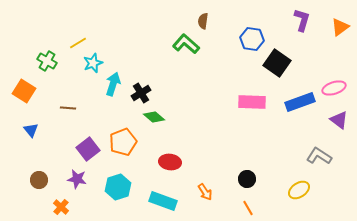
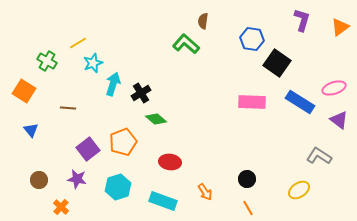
blue rectangle: rotated 52 degrees clockwise
green diamond: moved 2 px right, 2 px down
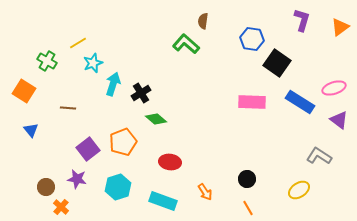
brown circle: moved 7 px right, 7 px down
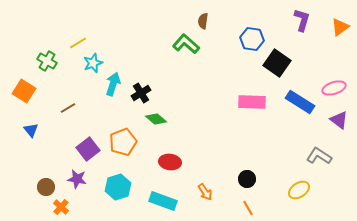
brown line: rotated 35 degrees counterclockwise
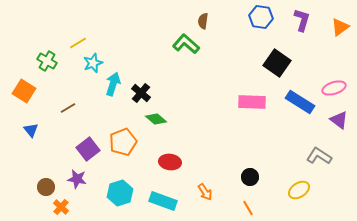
blue hexagon: moved 9 px right, 22 px up
black cross: rotated 18 degrees counterclockwise
black circle: moved 3 px right, 2 px up
cyan hexagon: moved 2 px right, 6 px down
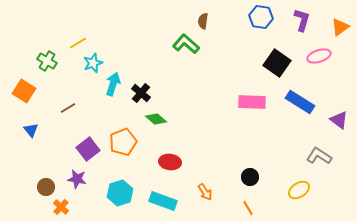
pink ellipse: moved 15 px left, 32 px up
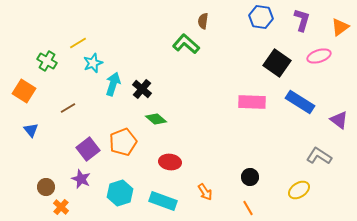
black cross: moved 1 px right, 4 px up
purple star: moved 4 px right; rotated 12 degrees clockwise
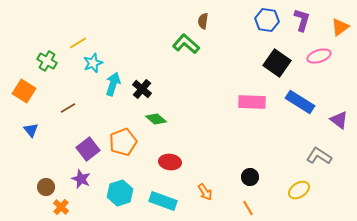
blue hexagon: moved 6 px right, 3 px down
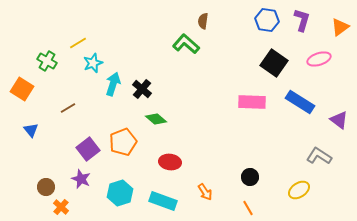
pink ellipse: moved 3 px down
black square: moved 3 px left
orange square: moved 2 px left, 2 px up
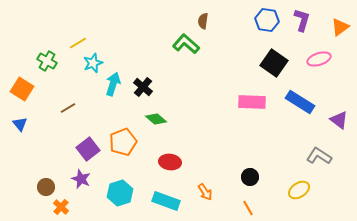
black cross: moved 1 px right, 2 px up
blue triangle: moved 11 px left, 6 px up
cyan rectangle: moved 3 px right
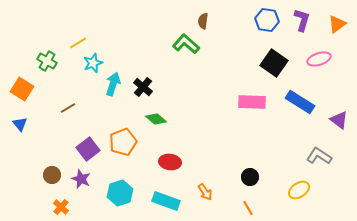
orange triangle: moved 3 px left, 3 px up
brown circle: moved 6 px right, 12 px up
